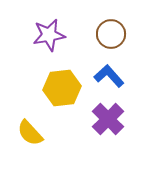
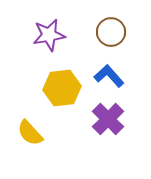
brown circle: moved 2 px up
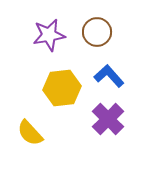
brown circle: moved 14 px left
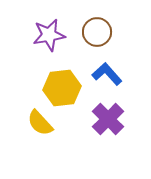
blue L-shape: moved 2 px left, 2 px up
yellow semicircle: moved 10 px right, 10 px up
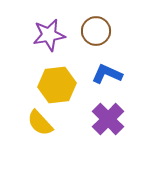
brown circle: moved 1 px left, 1 px up
blue L-shape: rotated 24 degrees counterclockwise
yellow hexagon: moved 5 px left, 3 px up
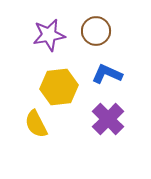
yellow hexagon: moved 2 px right, 2 px down
yellow semicircle: moved 4 px left, 1 px down; rotated 16 degrees clockwise
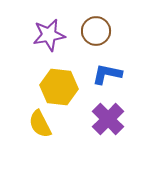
blue L-shape: rotated 12 degrees counterclockwise
yellow hexagon: rotated 12 degrees clockwise
yellow semicircle: moved 4 px right
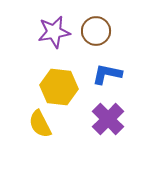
purple star: moved 5 px right, 3 px up
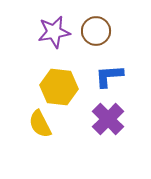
blue L-shape: moved 2 px right, 2 px down; rotated 16 degrees counterclockwise
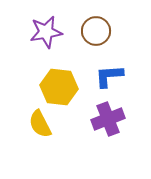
purple star: moved 8 px left
purple cross: rotated 24 degrees clockwise
